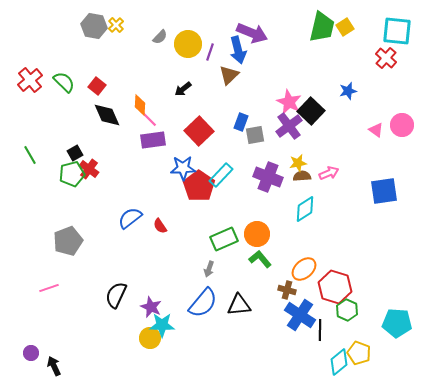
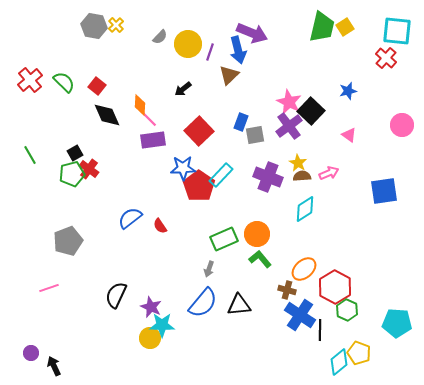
pink triangle at (376, 130): moved 27 px left, 5 px down
yellow star at (298, 163): rotated 30 degrees counterclockwise
red hexagon at (335, 287): rotated 12 degrees clockwise
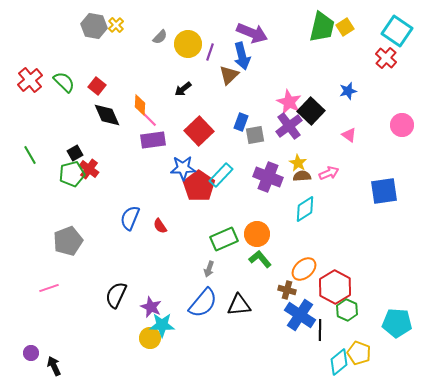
cyan square at (397, 31): rotated 28 degrees clockwise
blue arrow at (238, 50): moved 4 px right, 6 px down
blue semicircle at (130, 218): rotated 30 degrees counterclockwise
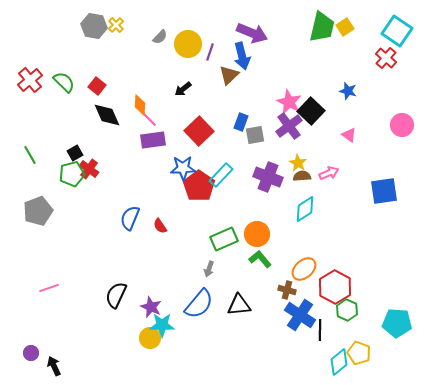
blue star at (348, 91): rotated 30 degrees clockwise
gray pentagon at (68, 241): moved 30 px left, 30 px up
blue semicircle at (203, 303): moved 4 px left, 1 px down
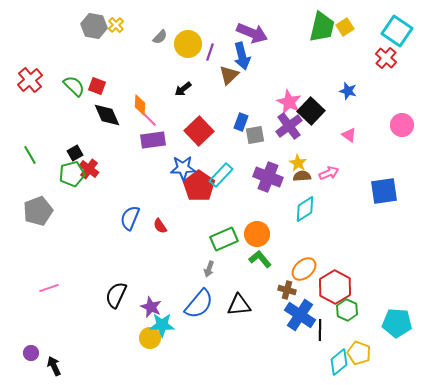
green semicircle at (64, 82): moved 10 px right, 4 px down
red square at (97, 86): rotated 18 degrees counterclockwise
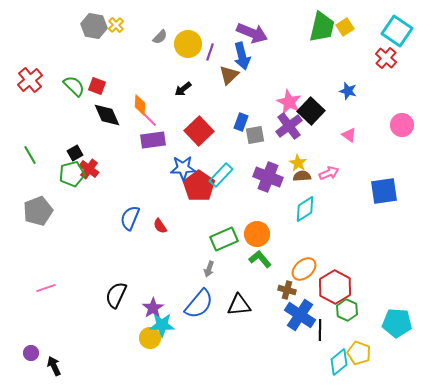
pink line at (49, 288): moved 3 px left
purple star at (151, 307): moved 2 px right, 1 px down; rotated 15 degrees clockwise
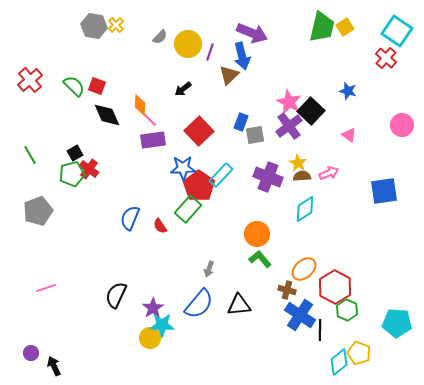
green rectangle at (224, 239): moved 36 px left, 30 px up; rotated 24 degrees counterclockwise
